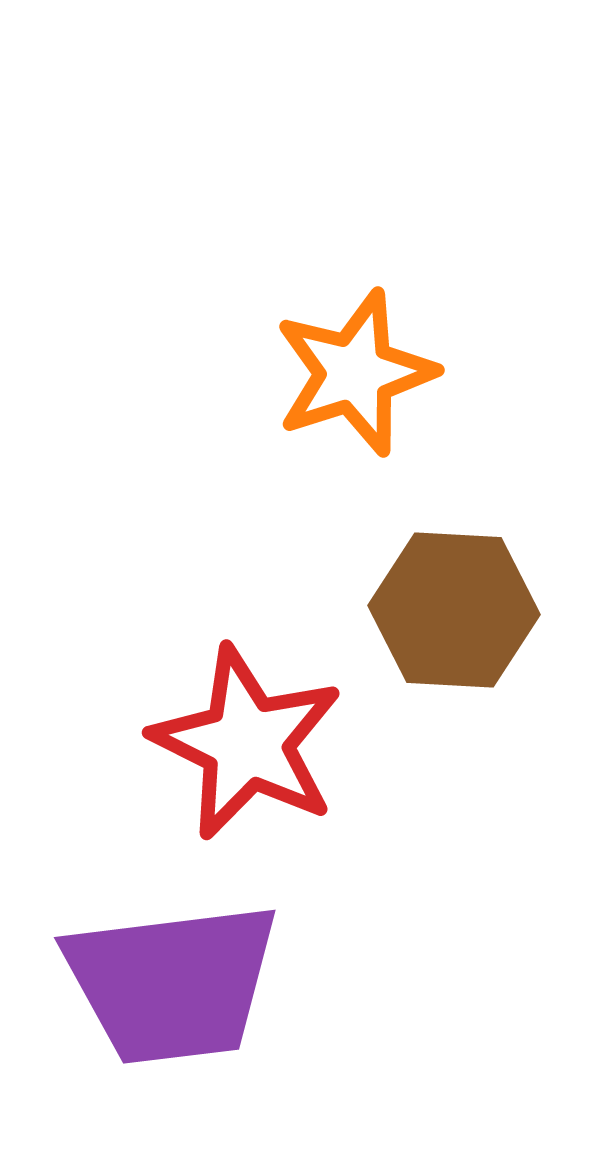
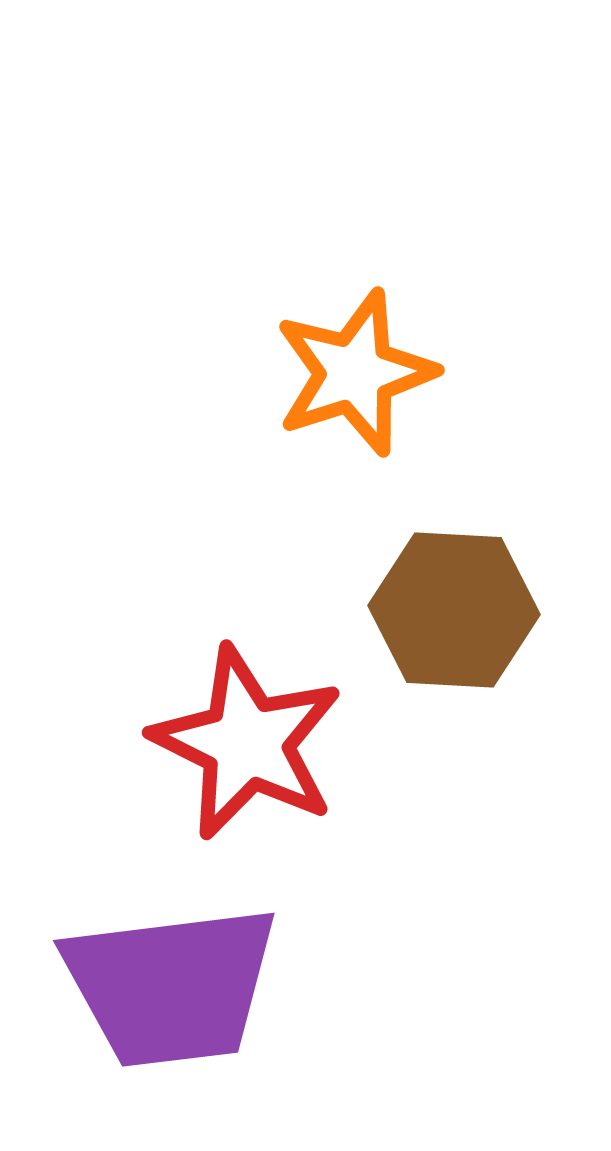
purple trapezoid: moved 1 px left, 3 px down
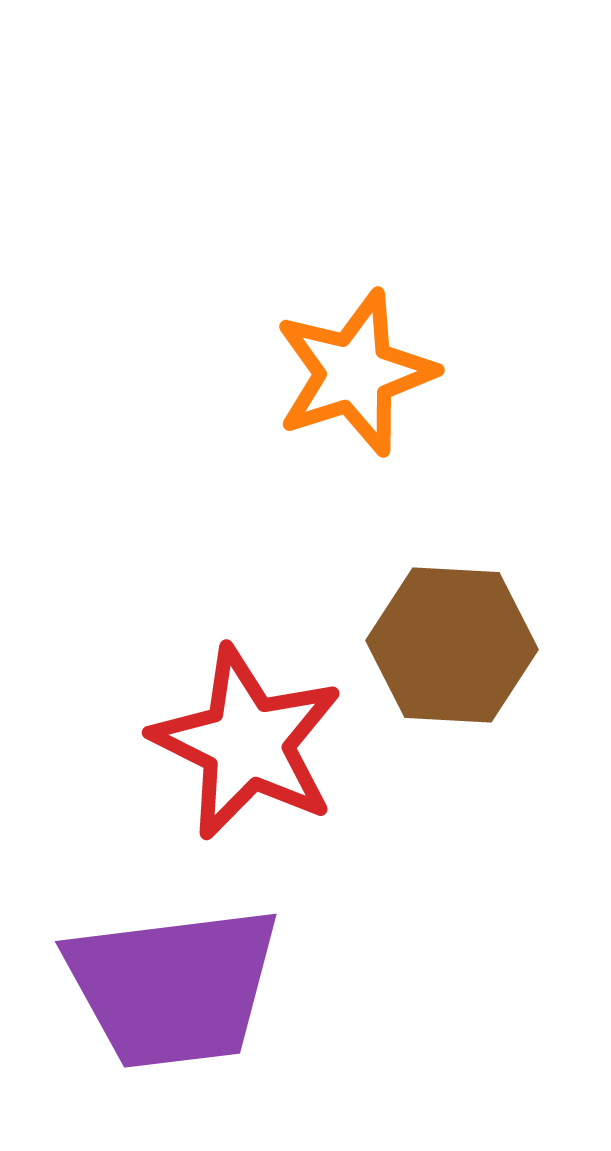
brown hexagon: moved 2 px left, 35 px down
purple trapezoid: moved 2 px right, 1 px down
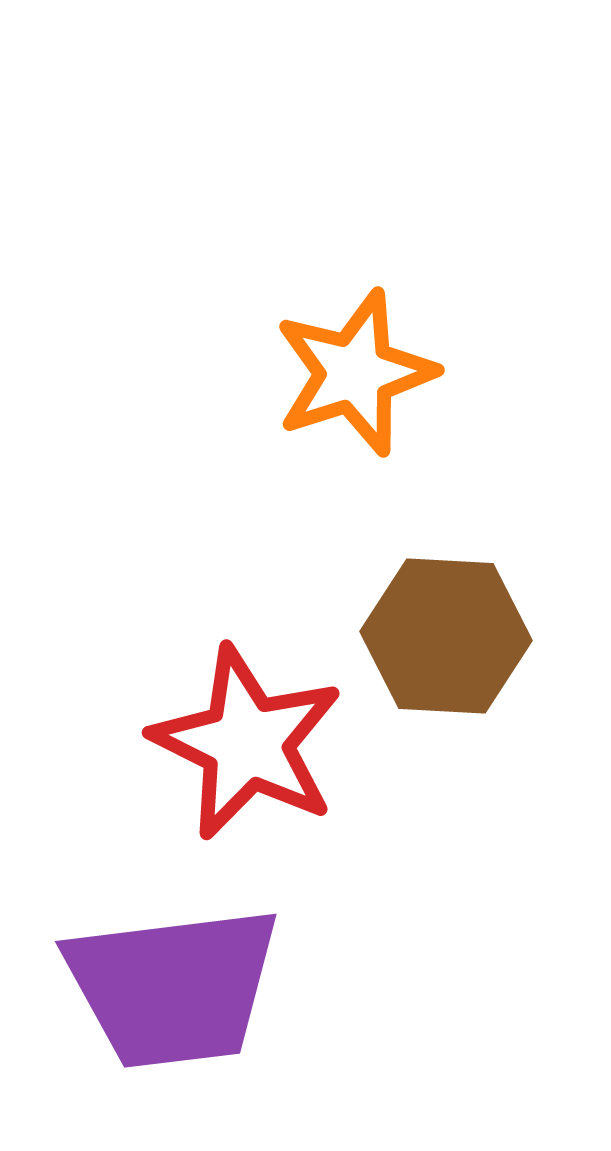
brown hexagon: moved 6 px left, 9 px up
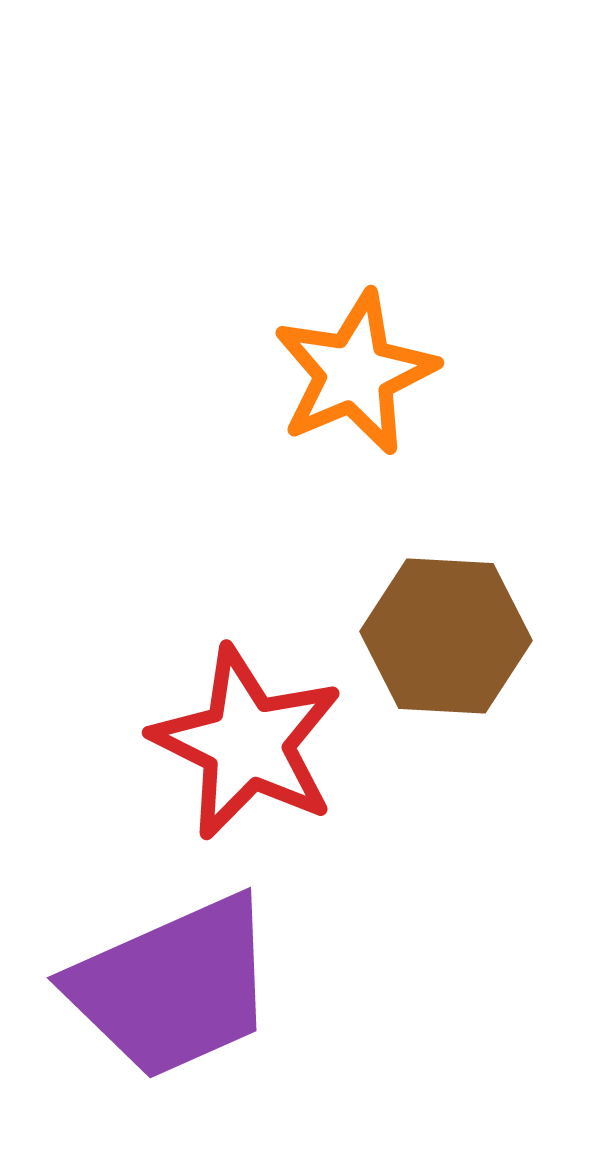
orange star: rotated 5 degrees counterclockwise
purple trapezoid: rotated 17 degrees counterclockwise
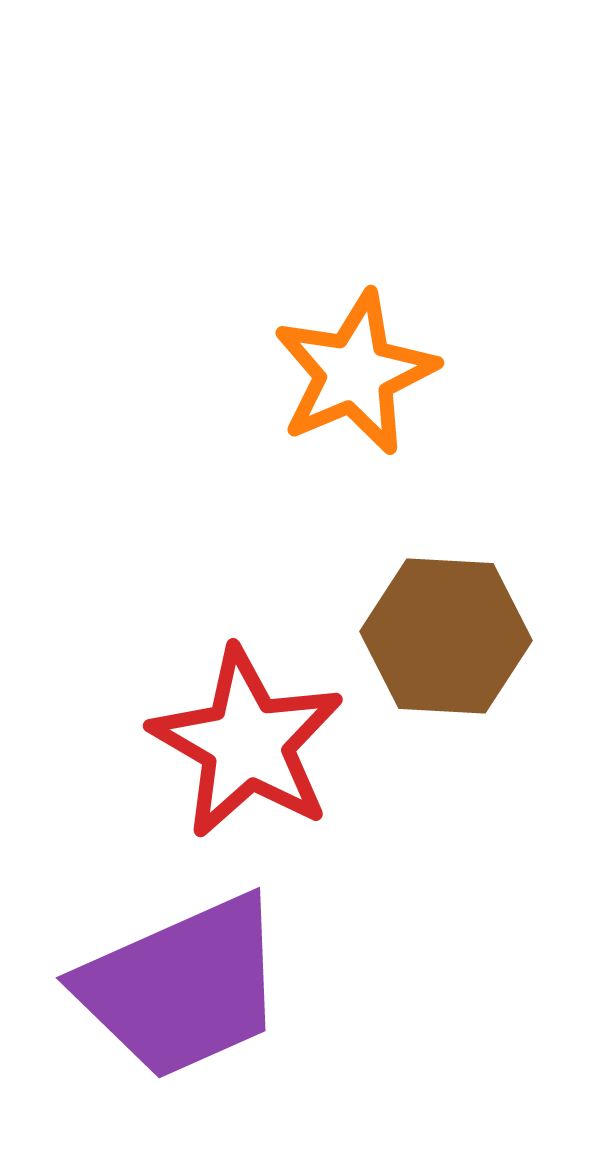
red star: rotated 4 degrees clockwise
purple trapezoid: moved 9 px right
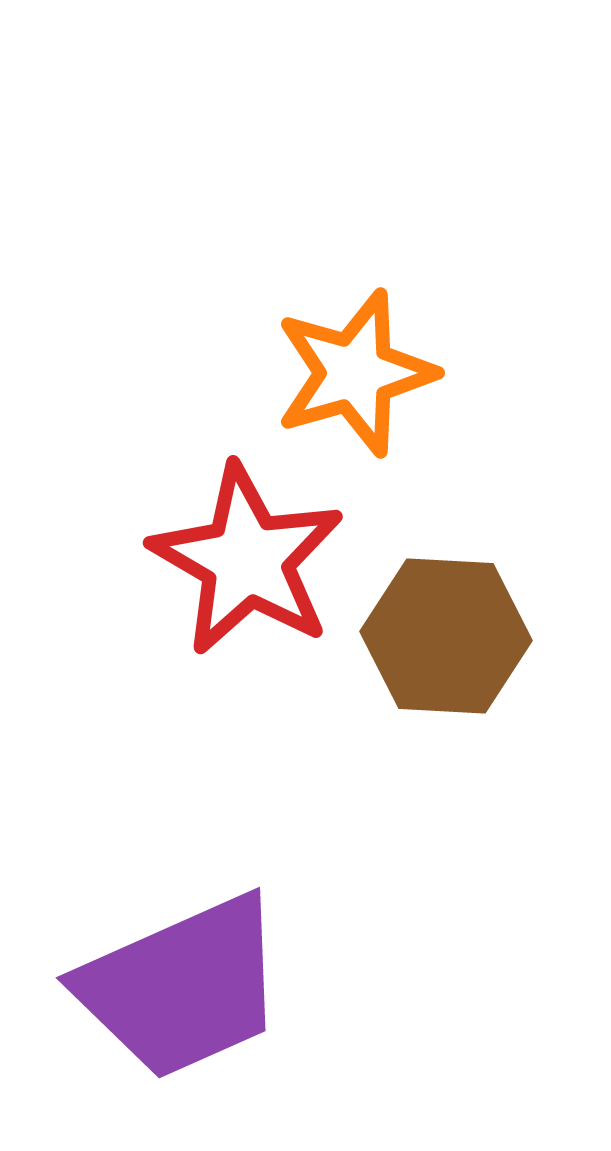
orange star: rotated 7 degrees clockwise
red star: moved 183 px up
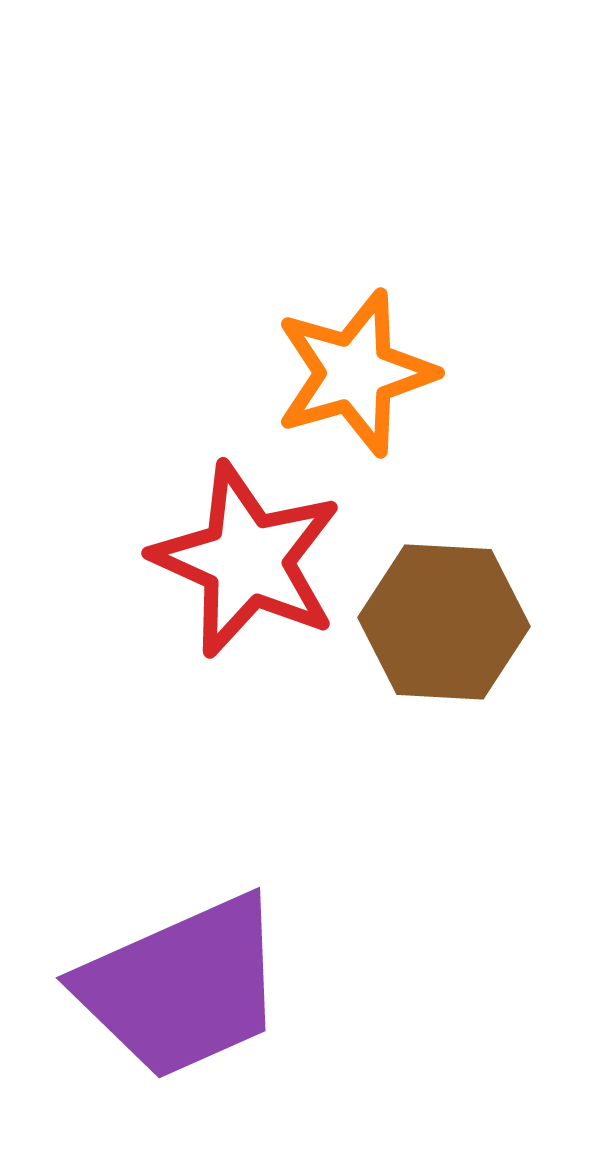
red star: rotated 6 degrees counterclockwise
brown hexagon: moved 2 px left, 14 px up
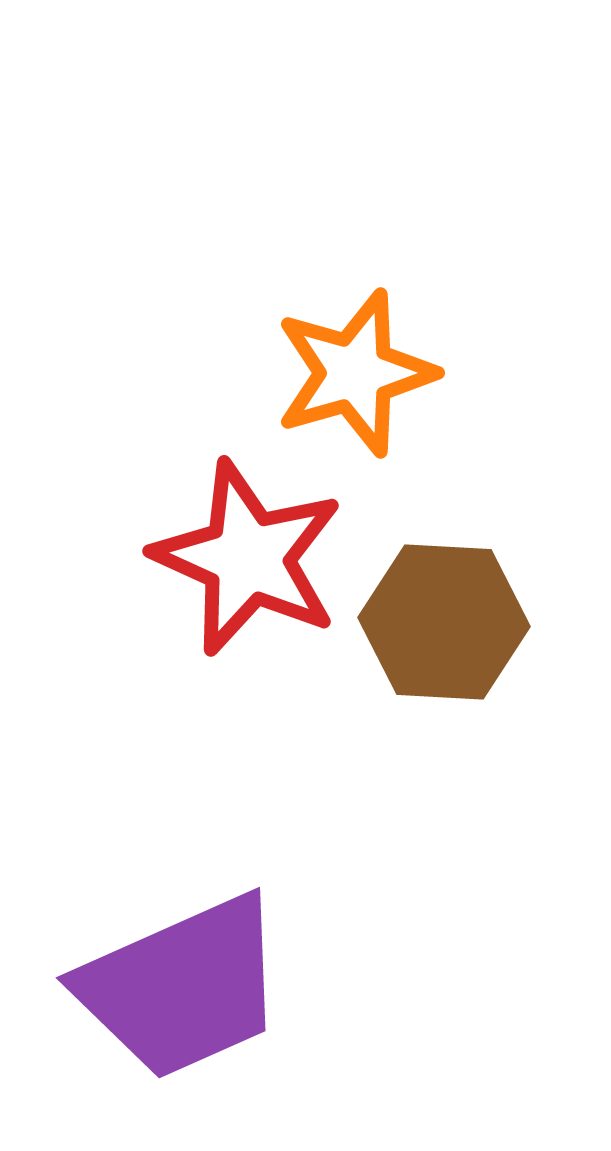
red star: moved 1 px right, 2 px up
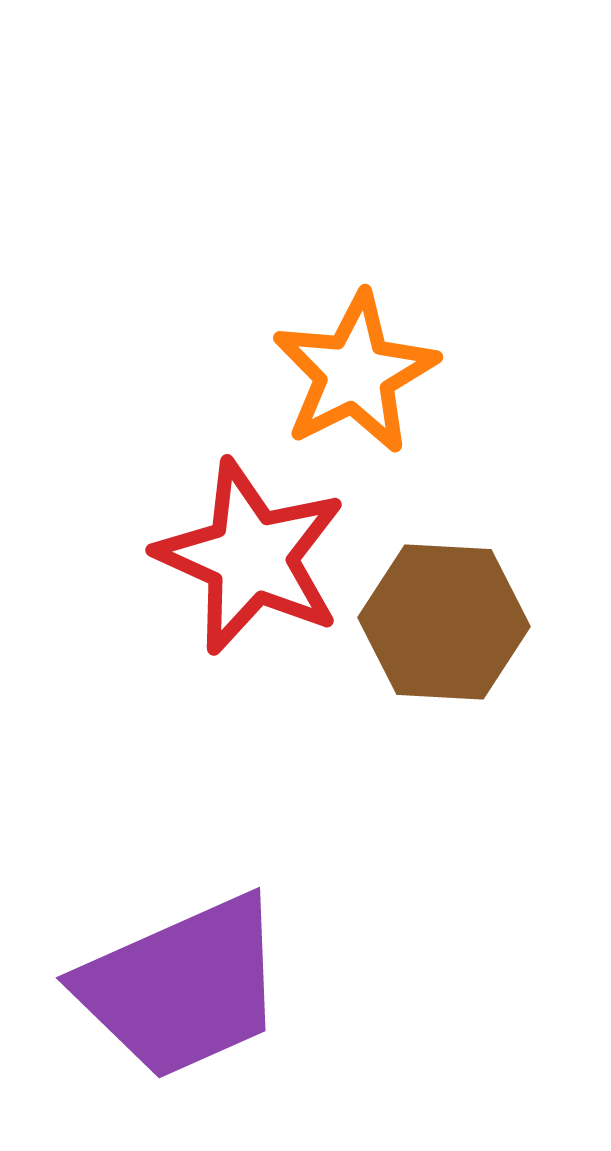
orange star: rotated 11 degrees counterclockwise
red star: moved 3 px right, 1 px up
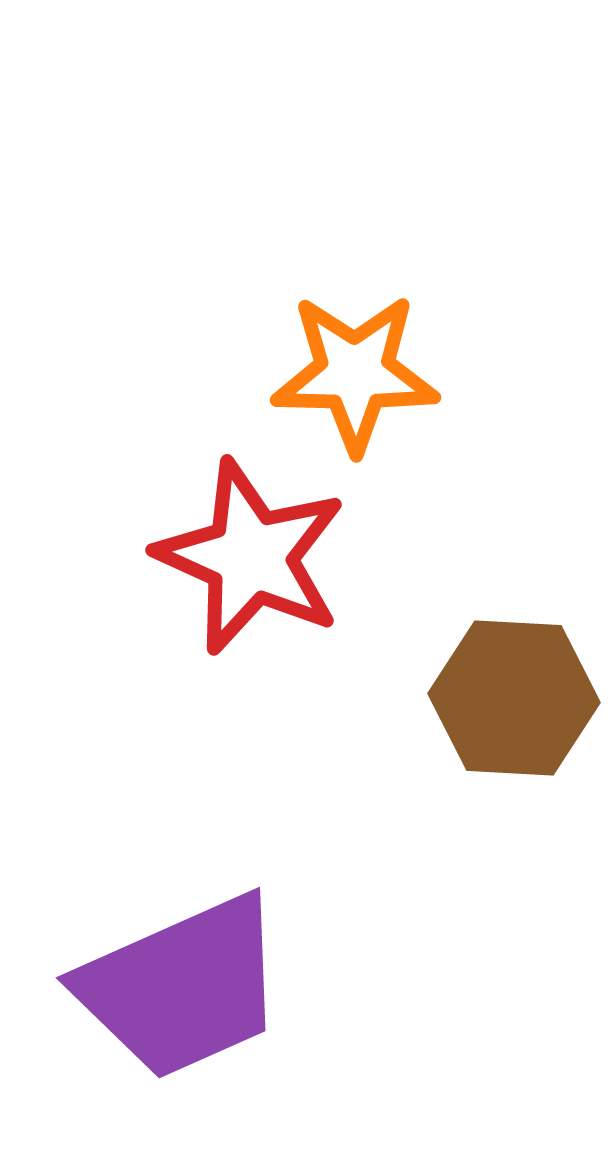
orange star: rotated 28 degrees clockwise
brown hexagon: moved 70 px right, 76 px down
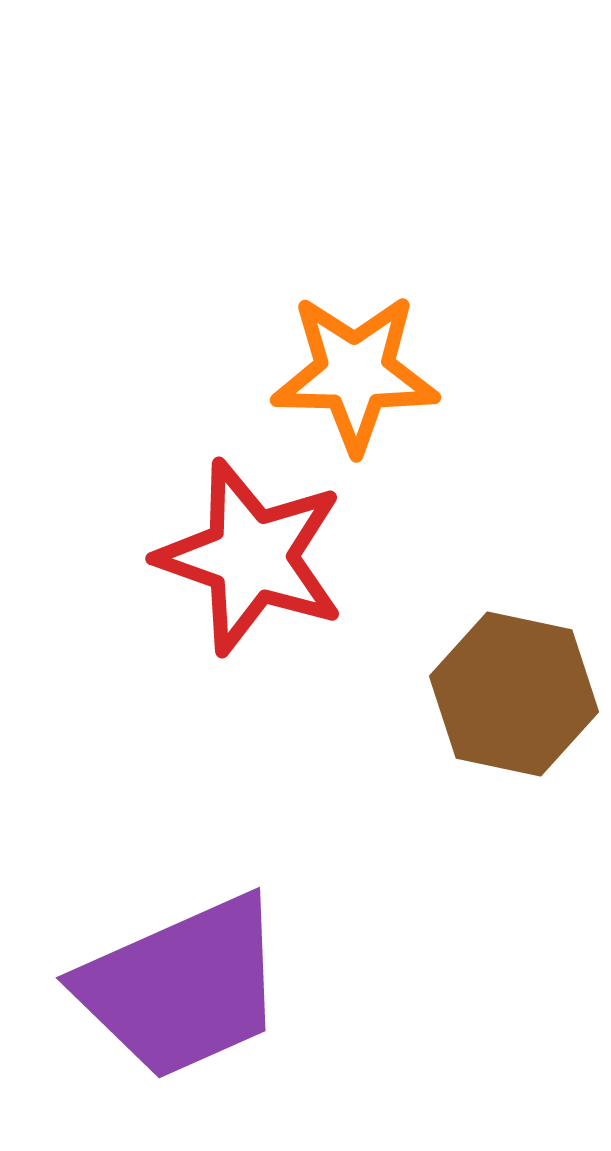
red star: rotated 5 degrees counterclockwise
brown hexagon: moved 4 px up; rotated 9 degrees clockwise
